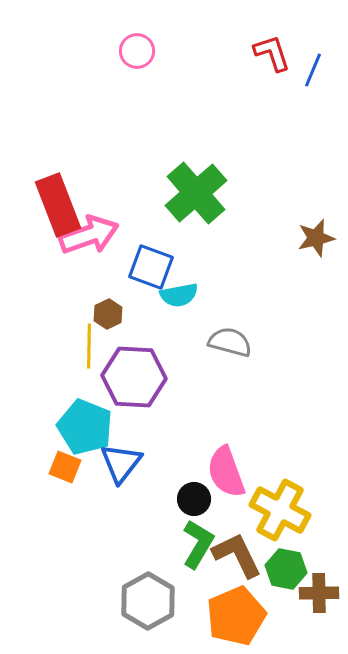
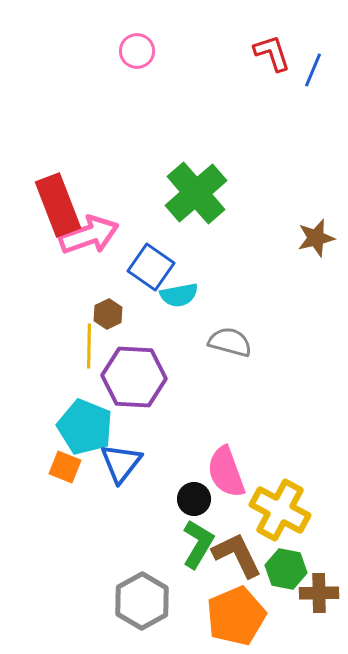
blue square: rotated 15 degrees clockwise
gray hexagon: moved 6 px left
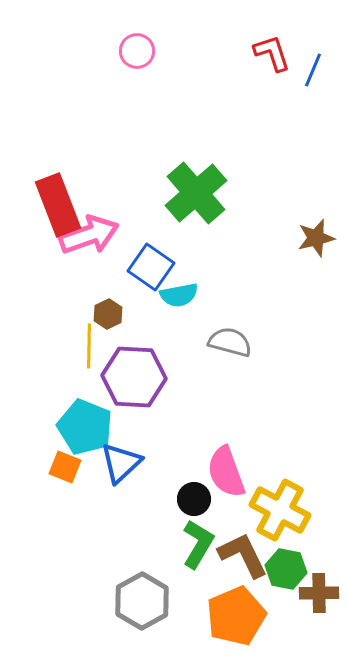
blue triangle: rotated 9 degrees clockwise
brown L-shape: moved 6 px right
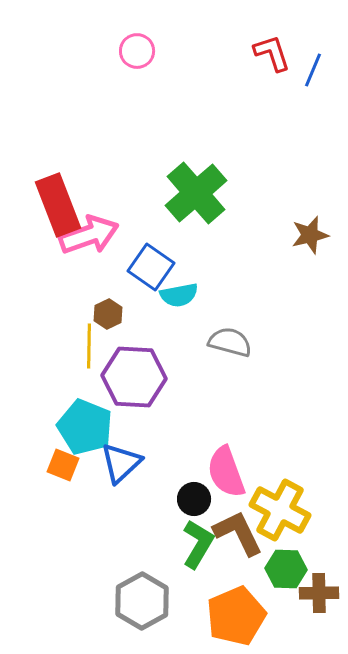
brown star: moved 6 px left, 3 px up
orange square: moved 2 px left, 2 px up
brown L-shape: moved 5 px left, 22 px up
green hexagon: rotated 9 degrees counterclockwise
